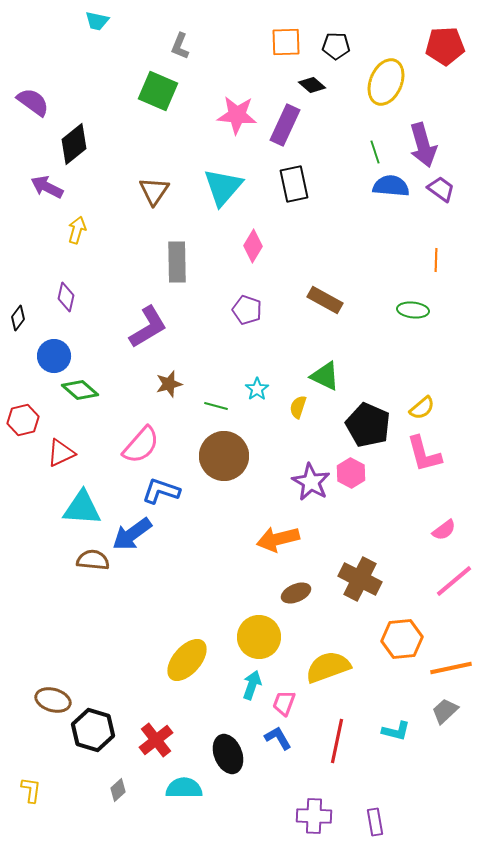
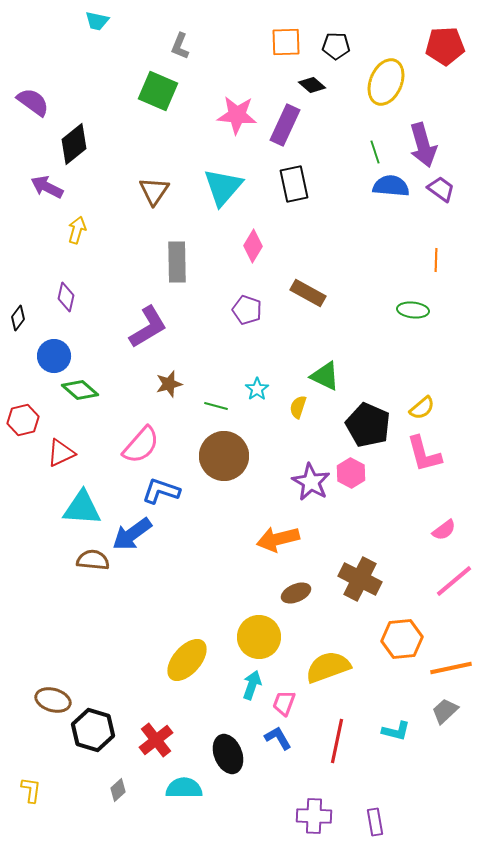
brown rectangle at (325, 300): moved 17 px left, 7 px up
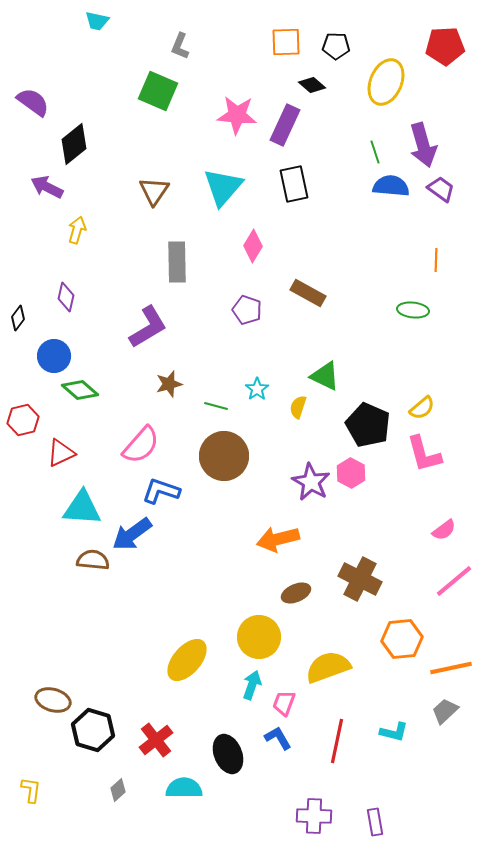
cyan L-shape at (396, 731): moved 2 px left, 1 px down
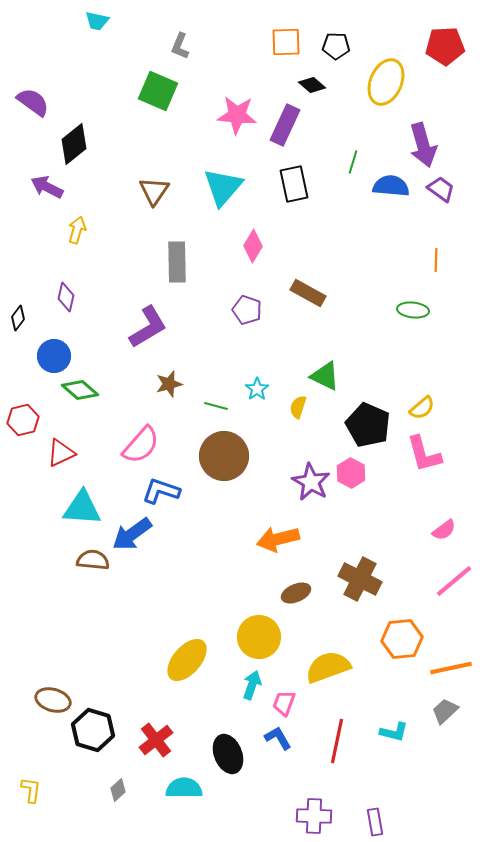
green line at (375, 152): moved 22 px left, 10 px down; rotated 35 degrees clockwise
